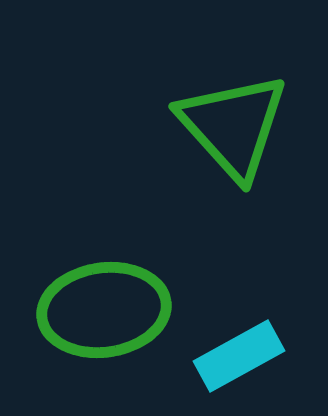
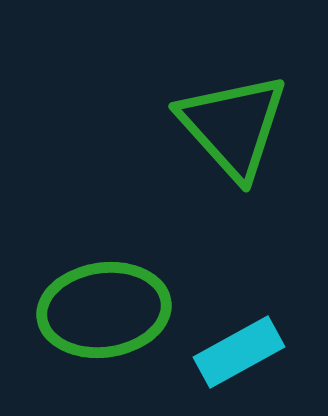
cyan rectangle: moved 4 px up
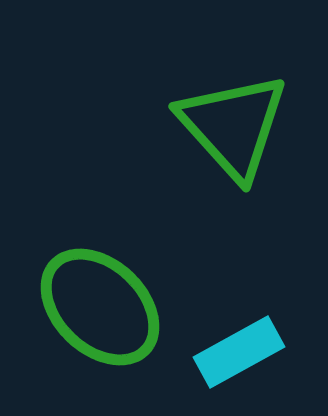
green ellipse: moved 4 px left, 3 px up; rotated 52 degrees clockwise
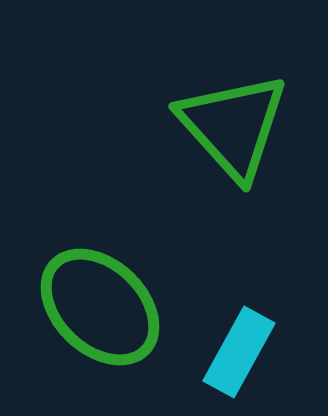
cyan rectangle: rotated 32 degrees counterclockwise
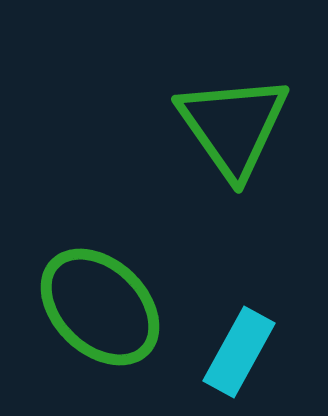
green triangle: rotated 7 degrees clockwise
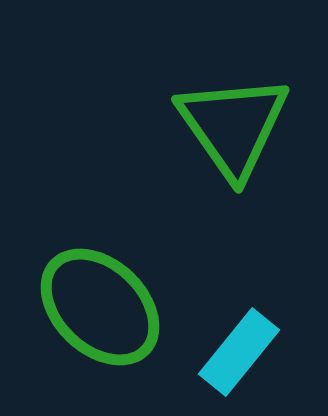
cyan rectangle: rotated 10 degrees clockwise
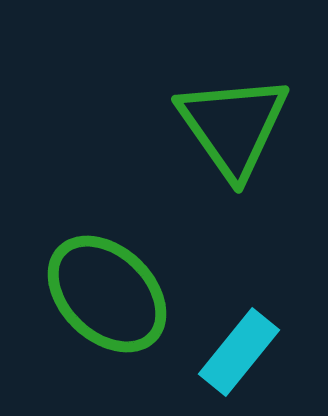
green ellipse: moved 7 px right, 13 px up
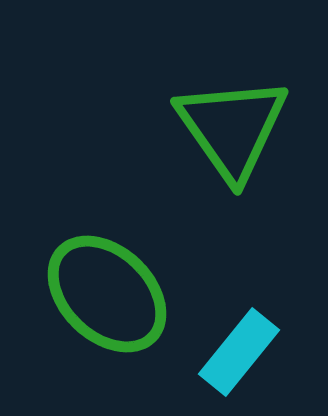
green triangle: moved 1 px left, 2 px down
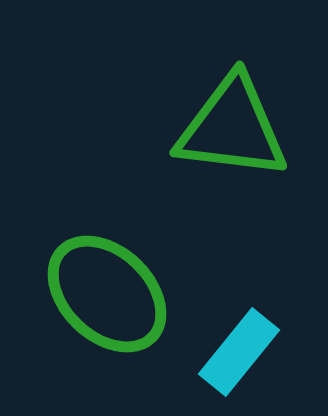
green triangle: rotated 48 degrees counterclockwise
